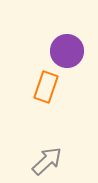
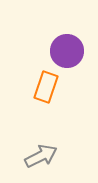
gray arrow: moved 6 px left, 5 px up; rotated 16 degrees clockwise
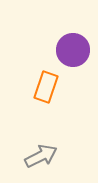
purple circle: moved 6 px right, 1 px up
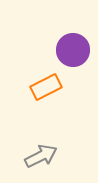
orange rectangle: rotated 44 degrees clockwise
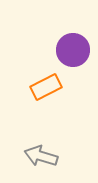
gray arrow: rotated 136 degrees counterclockwise
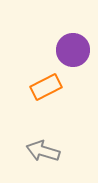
gray arrow: moved 2 px right, 5 px up
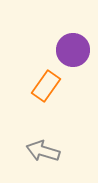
orange rectangle: moved 1 px up; rotated 28 degrees counterclockwise
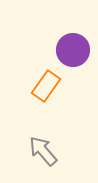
gray arrow: rotated 32 degrees clockwise
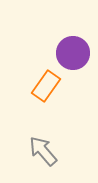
purple circle: moved 3 px down
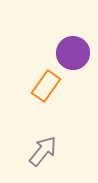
gray arrow: rotated 80 degrees clockwise
